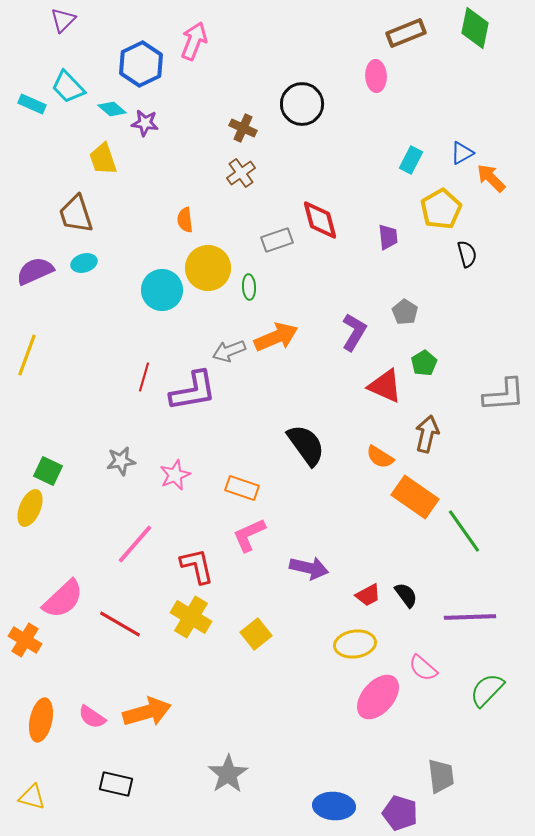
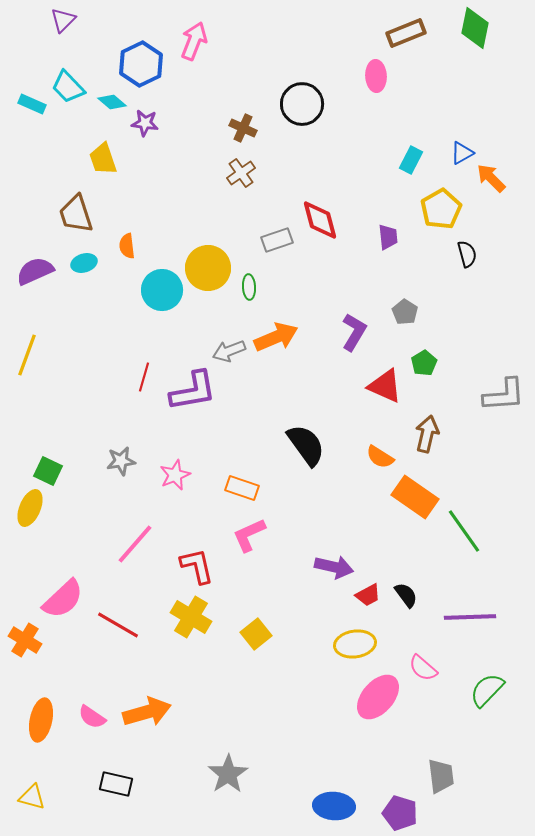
cyan diamond at (112, 109): moved 7 px up
orange semicircle at (185, 220): moved 58 px left, 26 px down
purple arrow at (309, 568): moved 25 px right, 1 px up
red line at (120, 624): moved 2 px left, 1 px down
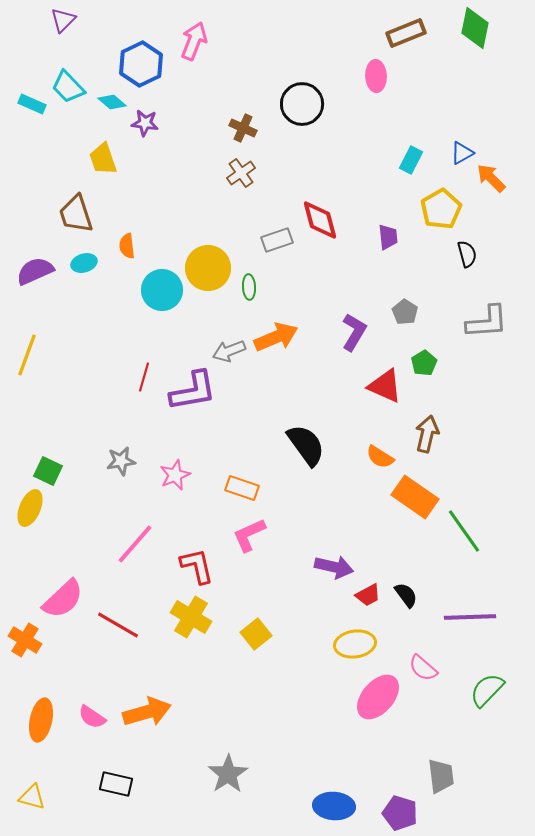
gray L-shape at (504, 395): moved 17 px left, 73 px up
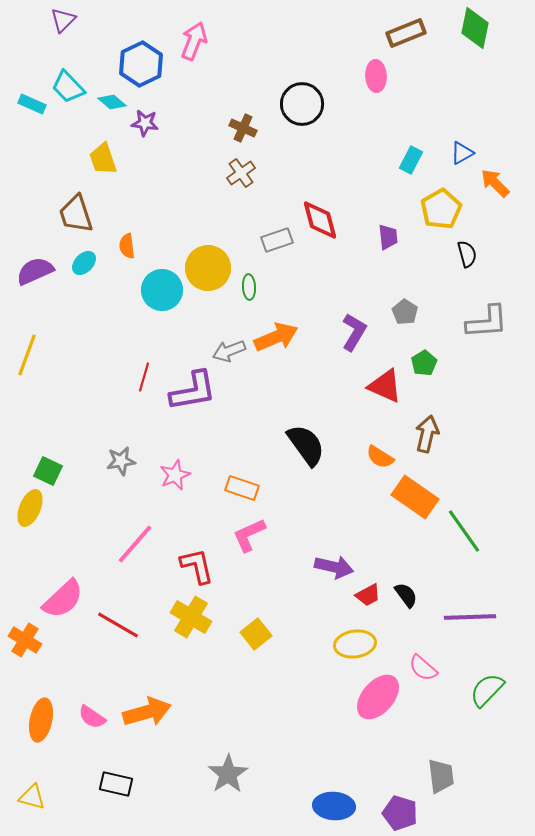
orange arrow at (491, 178): moved 4 px right, 5 px down
cyan ellipse at (84, 263): rotated 30 degrees counterclockwise
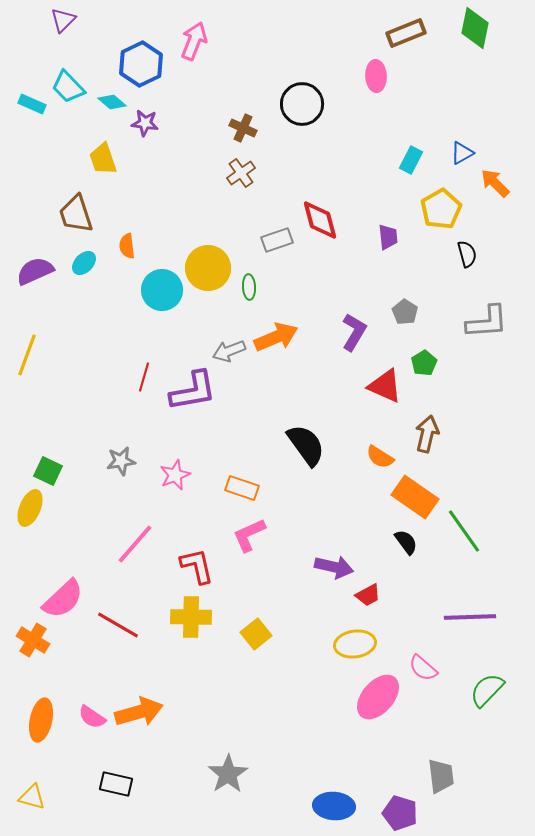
black semicircle at (406, 595): moved 53 px up
yellow cross at (191, 617): rotated 30 degrees counterclockwise
orange cross at (25, 640): moved 8 px right
orange arrow at (147, 712): moved 8 px left
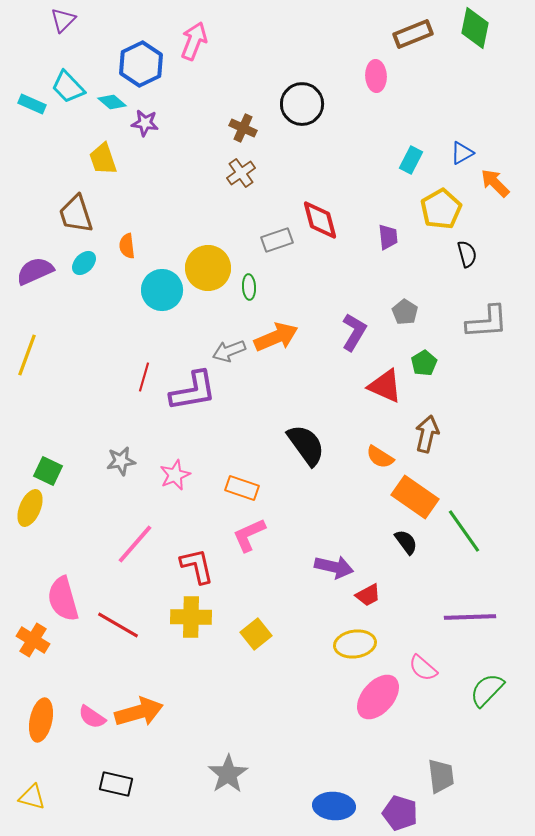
brown rectangle at (406, 33): moved 7 px right, 1 px down
pink semicircle at (63, 599): rotated 117 degrees clockwise
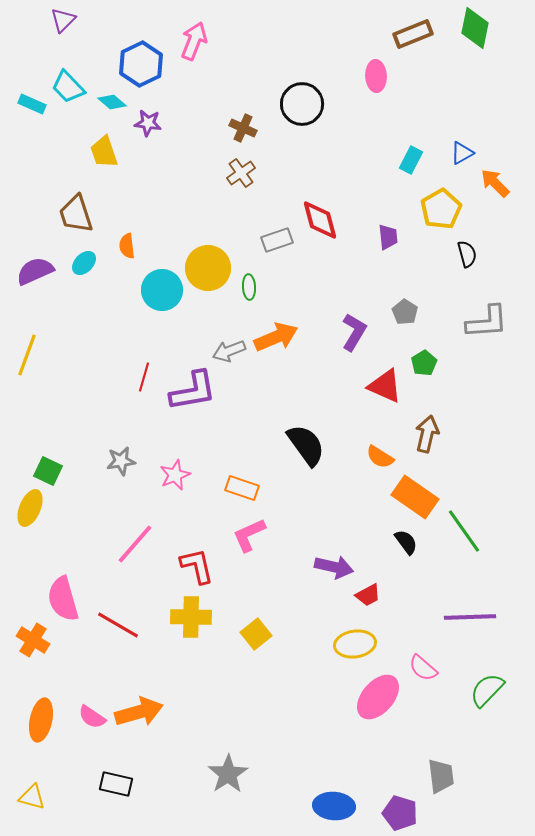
purple star at (145, 123): moved 3 px right
yellow trapezoid at (103, 159): moved 1 px right, 7 px up
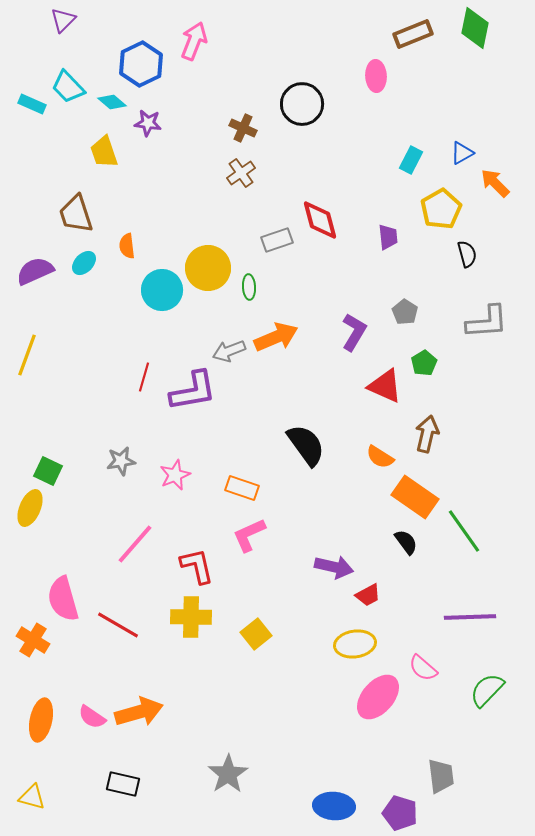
black rectangle at (116, 784): moved 7 px right
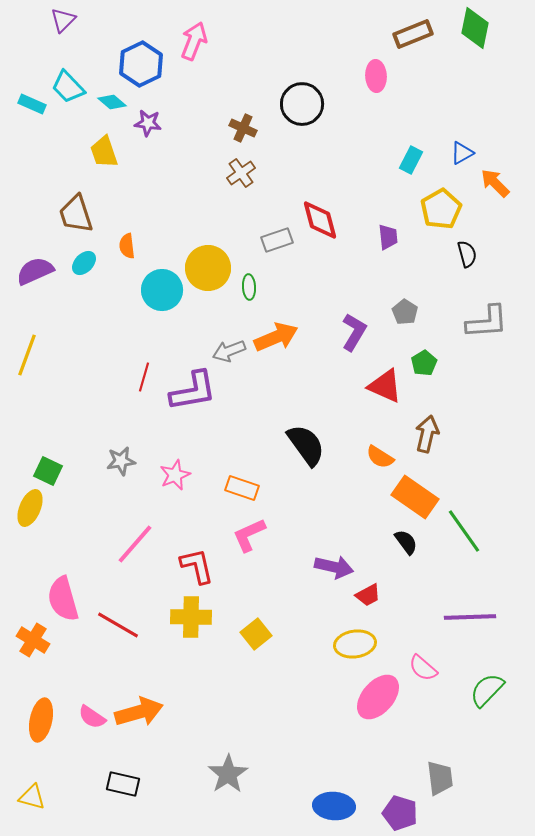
gray trapezoid at (441, 776): moved 1 px left, 2 px down
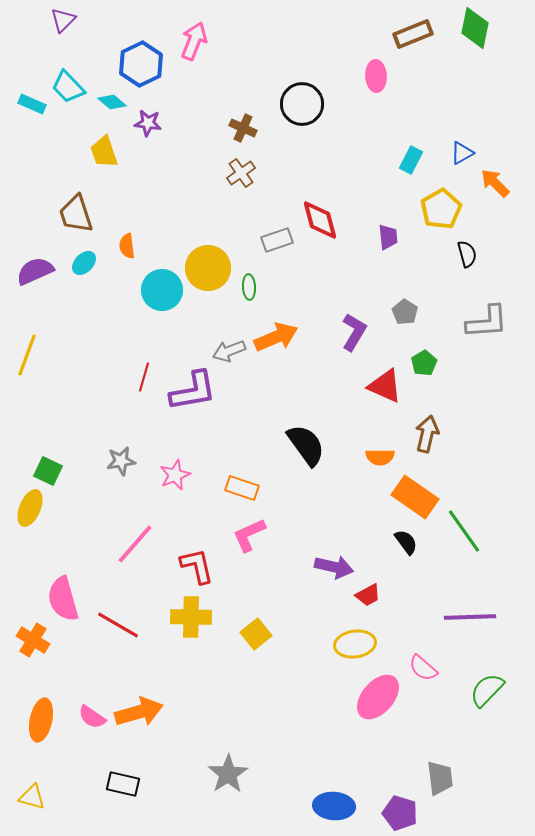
orange semicircle at (380, 457): rotated 32 degrees counterclockwise
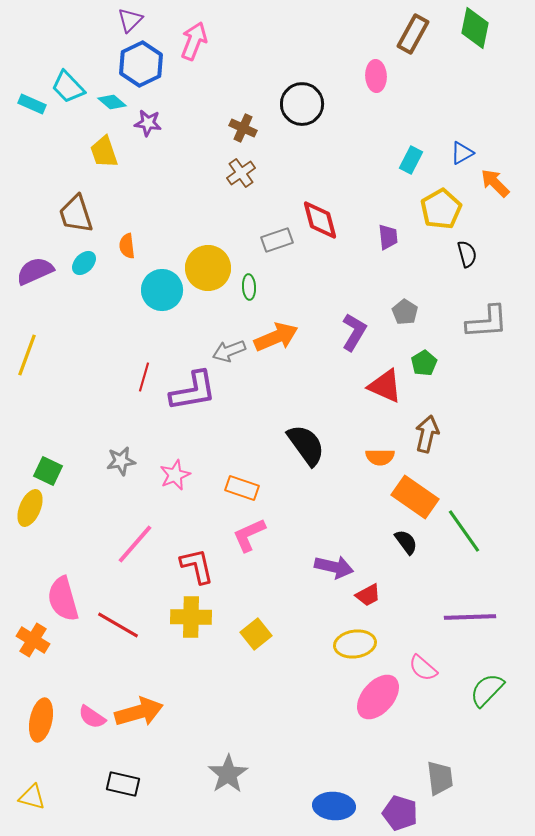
purple triangle at (63, 20): moved 67 px right
brown rectangle at (413, 34): rotated 39 degrees counterclockwise
